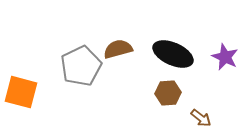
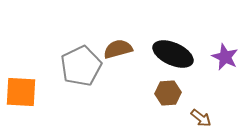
orange square: rotated 12 degrees counterclockwise
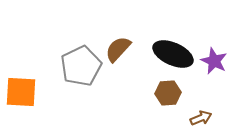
brown semicircle: rotated 32 degrees counterclockwise
purple star: moved 11 px left, 4 px down
brown arrow: rotated 60 degrees counterclockwise
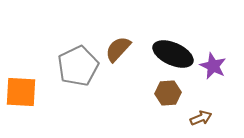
purple star: moved 1 px left, 5 px down
gray pentagon: moved 3 px left
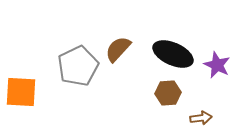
purple star: moved 4 px right, 1 px up
brown arrow: rotated 15 degrees clockwise
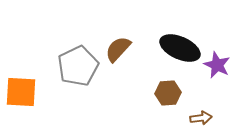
black ellipse: moved 7 px right, 6 px up
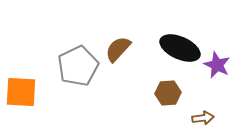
brown arrow: moved 2 px right
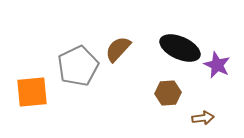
orange square: moved 11 px right; rotated 8 degrees counterclockwise
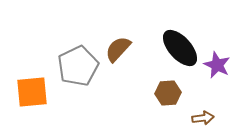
black ellipse: rotated 24 degrees clockwise
